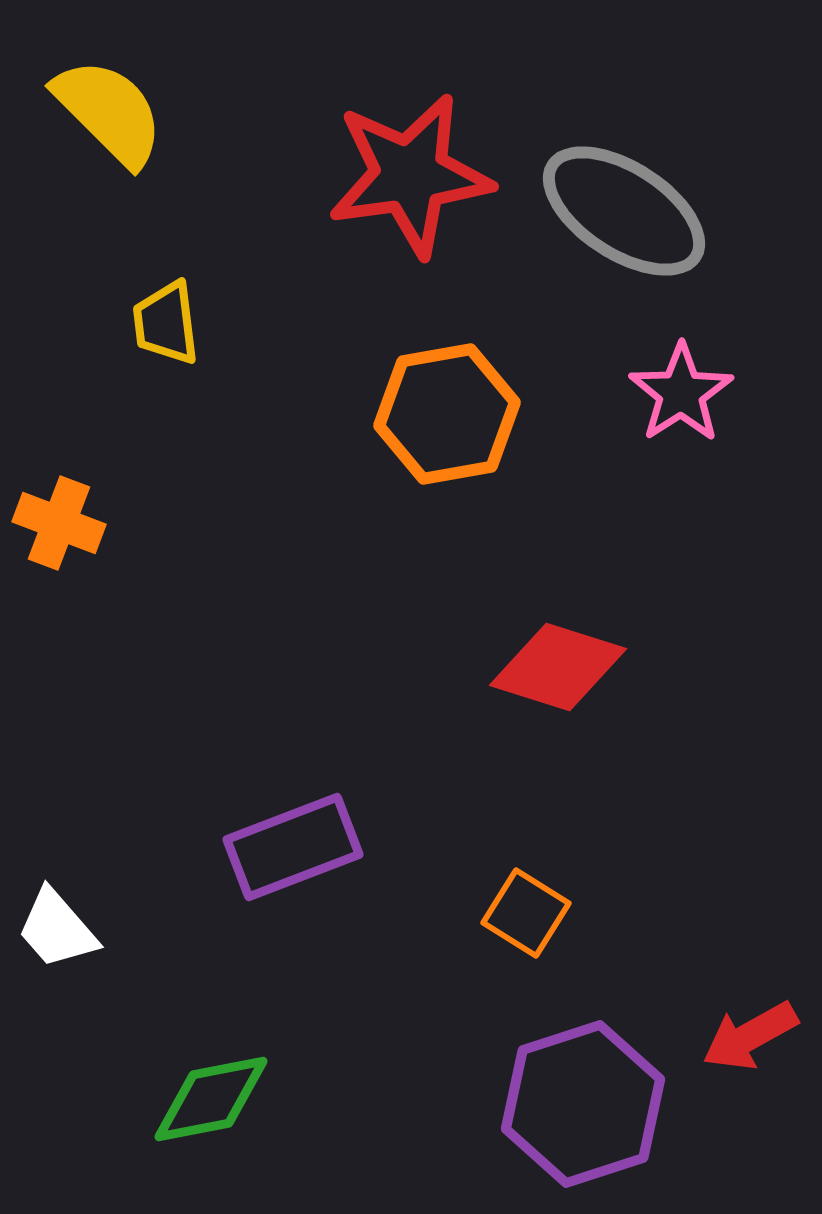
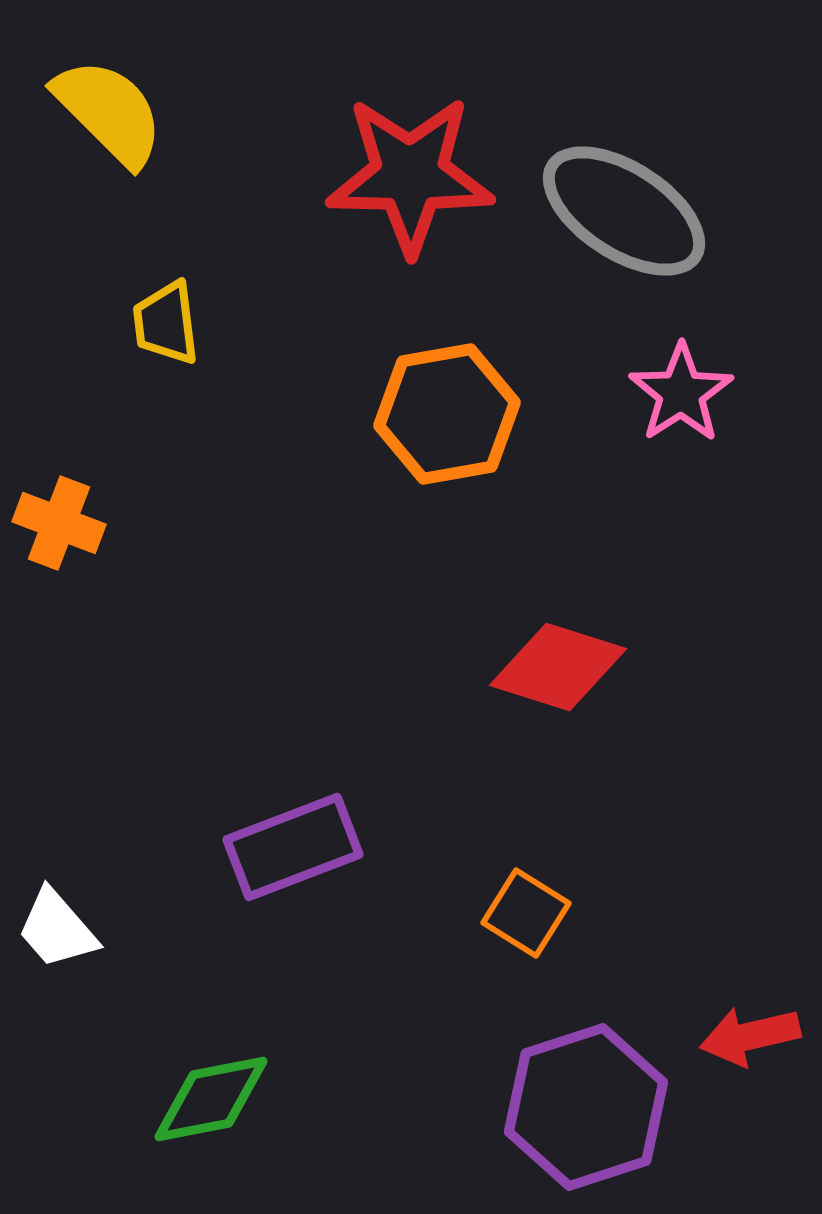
red star: rotated 9 degrees clockwise
red arrow: rotated 16 degrees clockwise
purple hexagon: moved 3 px right, 3 px down
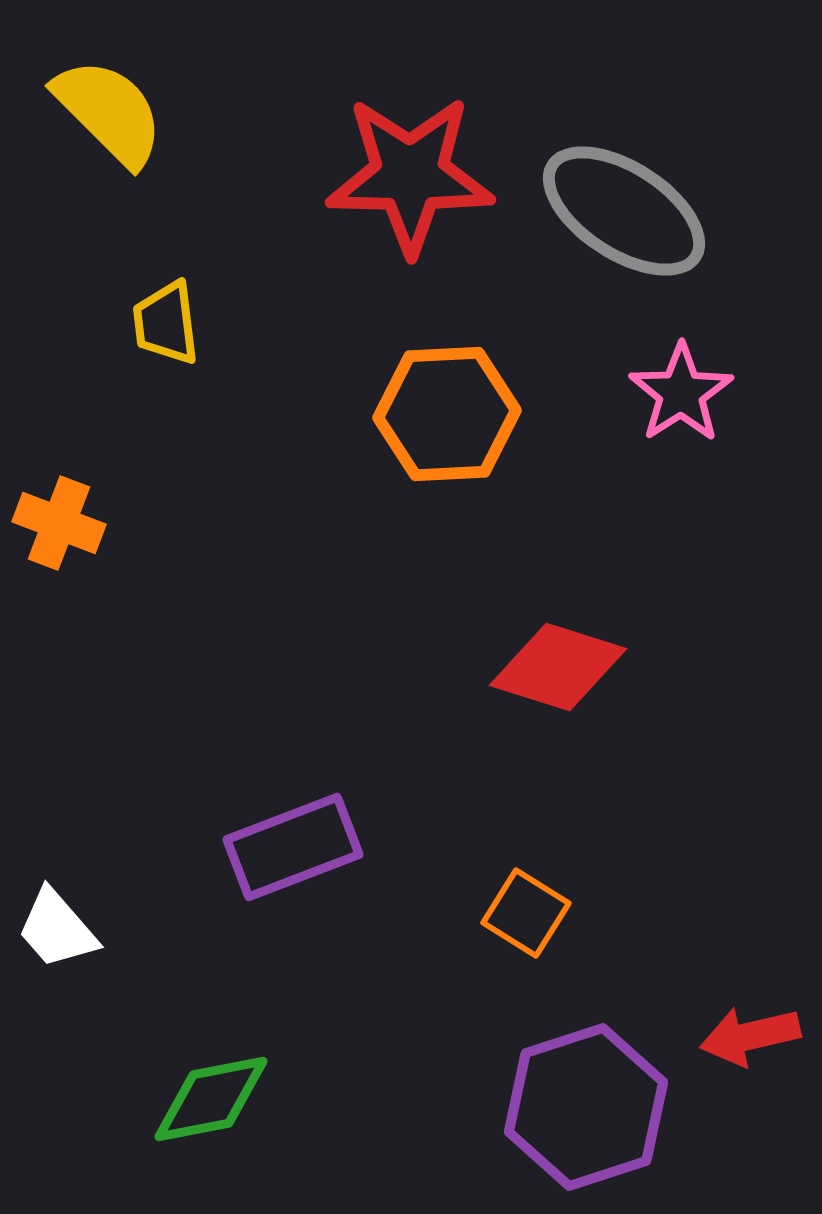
orange hexagon: rotated 7 degrees clockwise
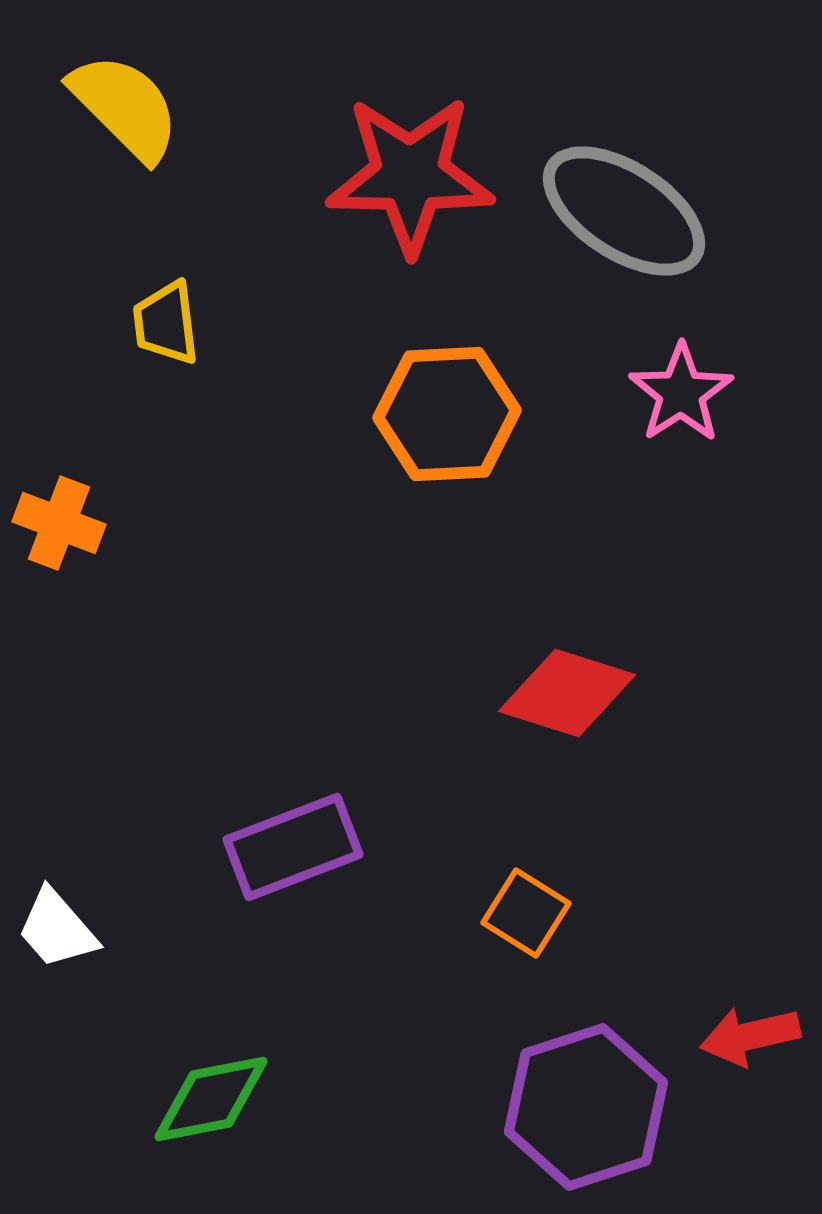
yellow semicircle: moved 16 px right, 5 px up
red diamond: moved 9 px right, 26 px down
